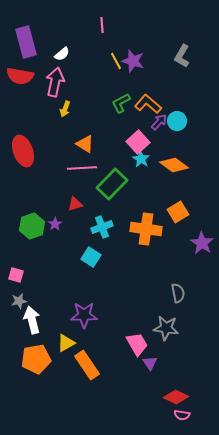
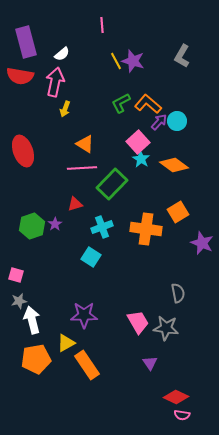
purple star at (202, 243): rotated 10 degrees counterclockwise
pink trapezoid at (137, 344): moved 1 px right, 22 px up
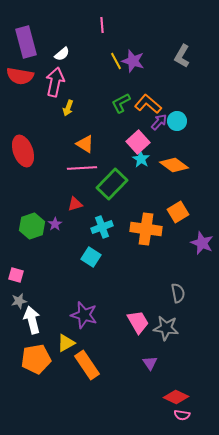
yellow arrow at (65, 109): moved 3 px right, 1 px up
purple star at (84, 315): rotated 16 degrees clockwise
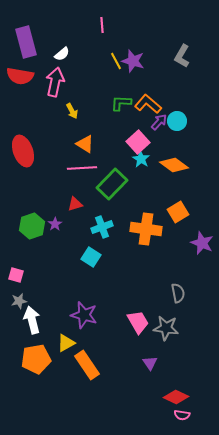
green L-shape at (121, 103): rotated 30 degrees clockwise
yellow arrow at (68, 108): moved 4 px right, 3 px down; rotated 49 degrees counterclockwise
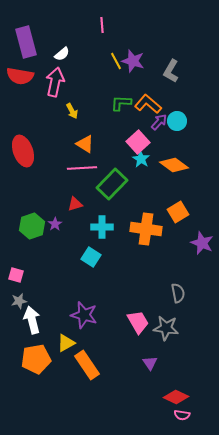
gray L-shape at (182, 56): moved 11 px left, 15 px down
cyan cross at (102, 227): rotated 20 degrees clockwise
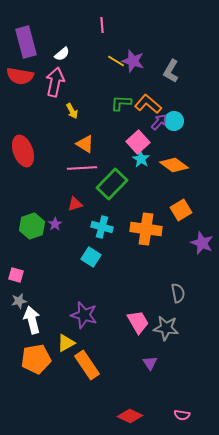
yellow line at (116, 61): rotated 30 degrees counterclockwise
cyan circle at (177, 121): moved 3 px left
orange square at (178, 212): moved 3 px right, 2 px up
cyan cross at (102, 227): rotated 15 degrees clockwise
red diamond at (176, 397): moved 46 px left, 19 px down
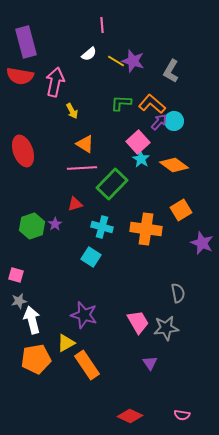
white semicircle at (62, 54): moved 27 px right
orange L-shape at (148, 104): moved 4 px right
gray star at (166, 328): rotated 15 degrees counterclockwise
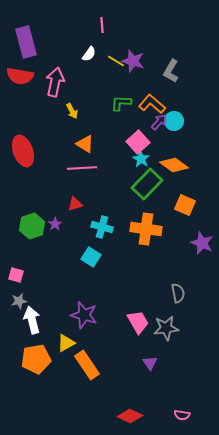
white semicircle at (89, 54): rotated 14 degrees counterclockwise
green rectangle at (112, 184): moved 35 px right
orange square at (181, 210): moved 4 px right, 5 px up; rotated 35 degrees counterclockwise
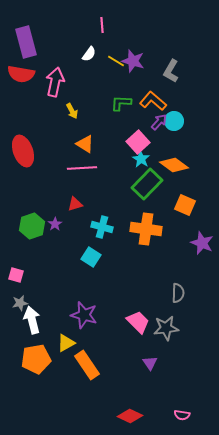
red semicircle at (20, 76): moved 1 px right, 2 px up
orange L-shape at (152, 104): moved 1 px right, 3 px up
gray semicircle at (178, 293): rotated 12 degrees clockwise
gray star at (19, 301): moved 1 px right, 2 px down
pink trapezoid at (138, 322): rotated 15 degrees counterclockwise
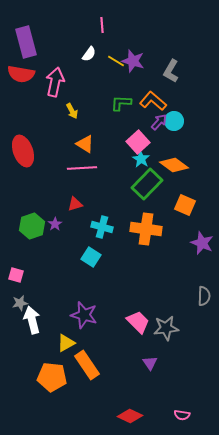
gray semicircle at (178, 293): moved 26 px right, 3 px down
orange pentagon at (36, 359): moved 16 px right, 18 px down; rotated 16 degrees clockwise
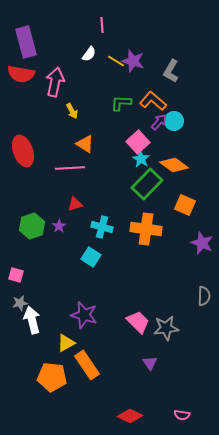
pink line at (82, 168): moved 12 px left
purple star at (55, 224): moved 4 px right, 2 px down
